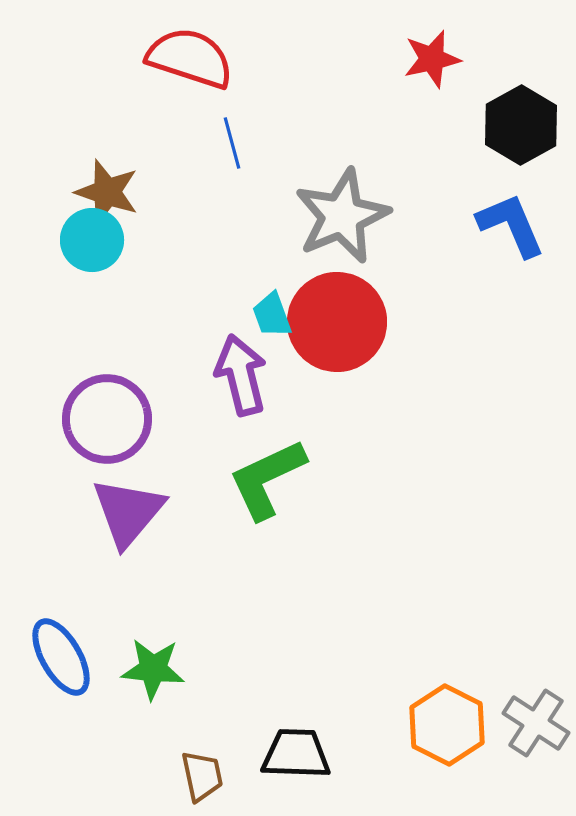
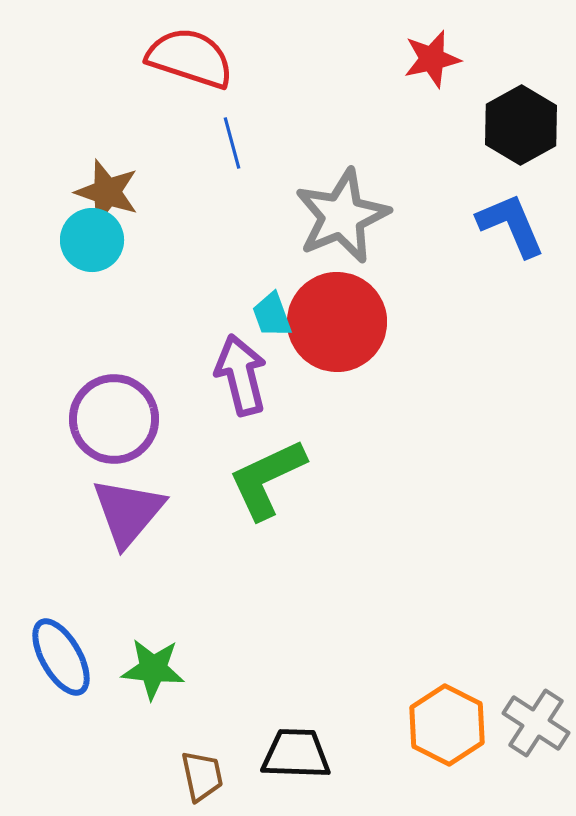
purple circle: moved 7 px right
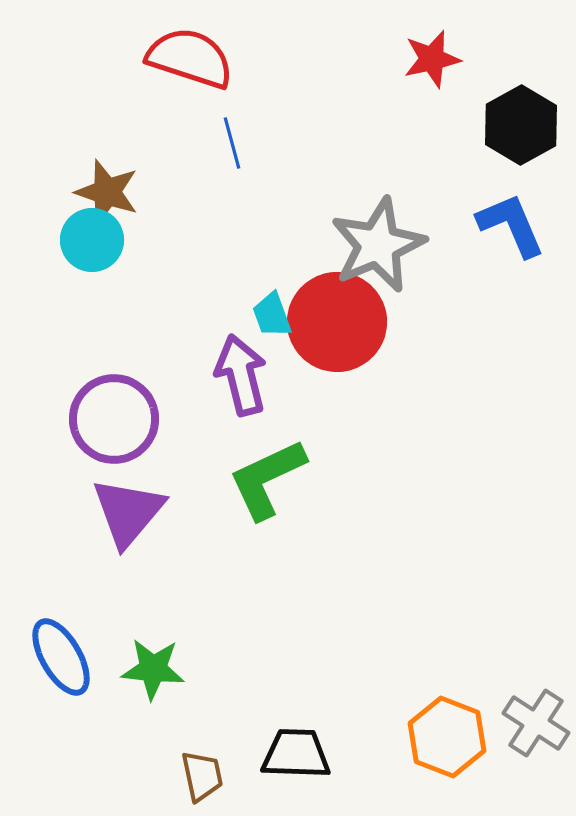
gray star: moved 36 px right, 29 px down
orange hexagon: moved 12 px down; rotated 6 degrees counterclockwise
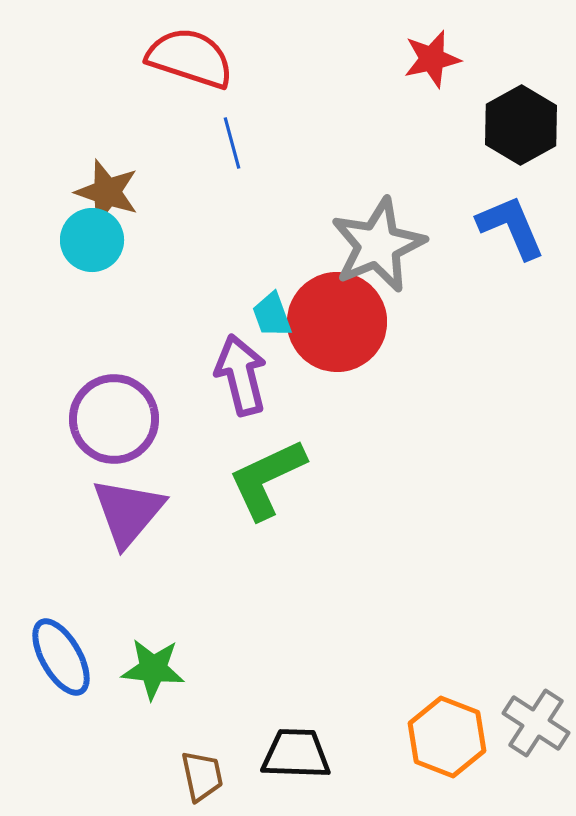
blue L-shape: moved 2 px down
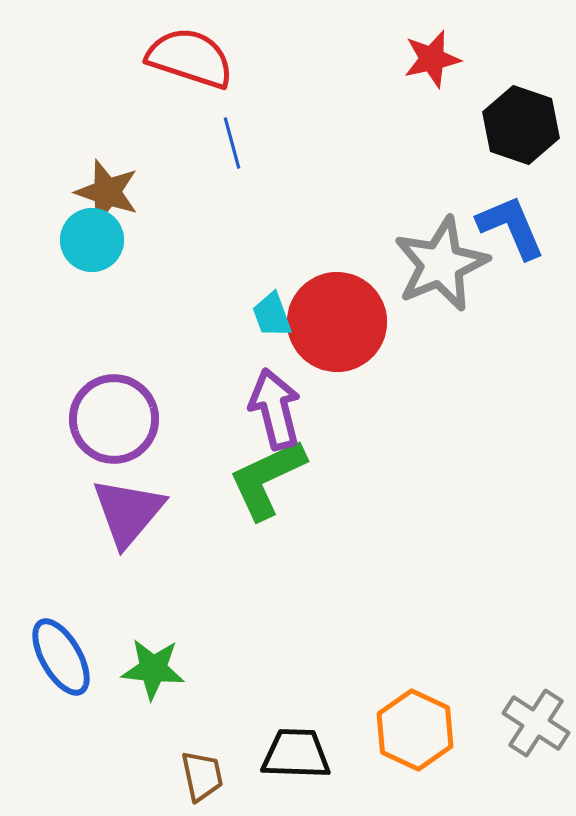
black hexagon: rotated 12 degrees counterclockwise
gray star: moved 63 px right, 19 px down
purple arrow: moved 34 px right, 34 px down
orange hexagon: moved 32 px left, 7 px up; rotated 4 degrees clockwise
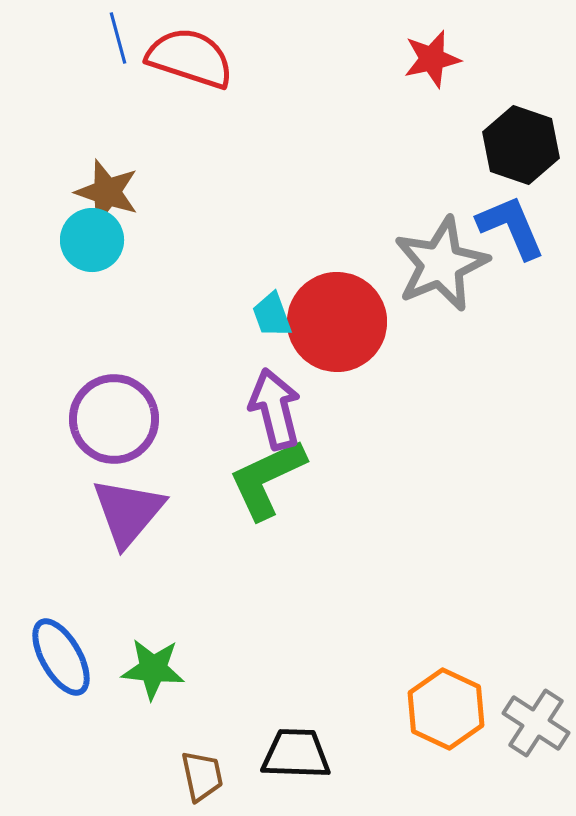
black hexagon: moved 20 px down
blue line: moved 114 px left, 105 px up
orange hexagon: moved 31 px right, 21 px up
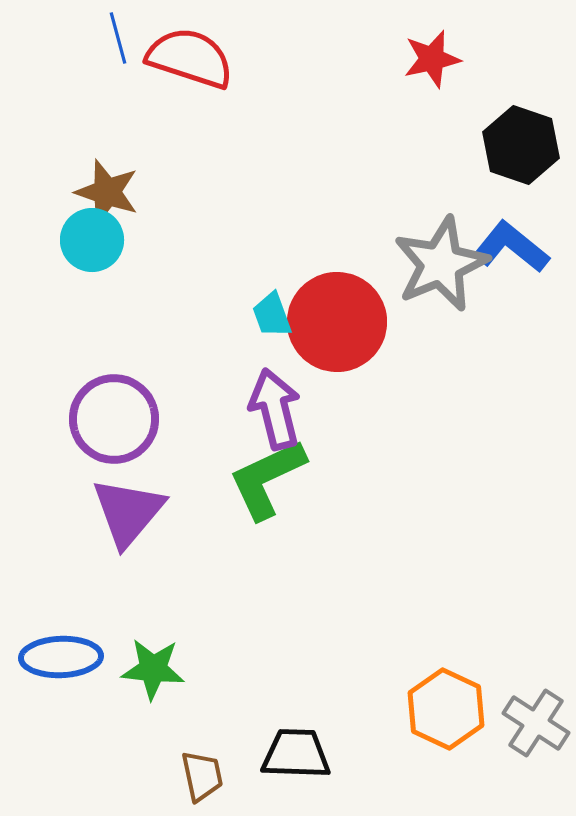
blue L-shape: moved 20 px down; rotated 28 degrees counterclockwise
blue ellipse: rotated 62 degrees counterclockwise
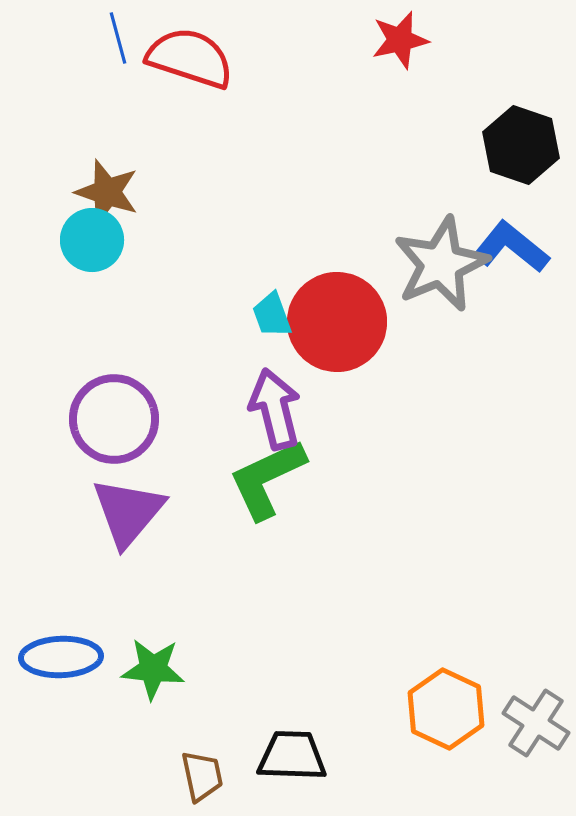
red star: moved 32 px left, 19 px up
black trapezoid: moved 4 px left, 2 px down
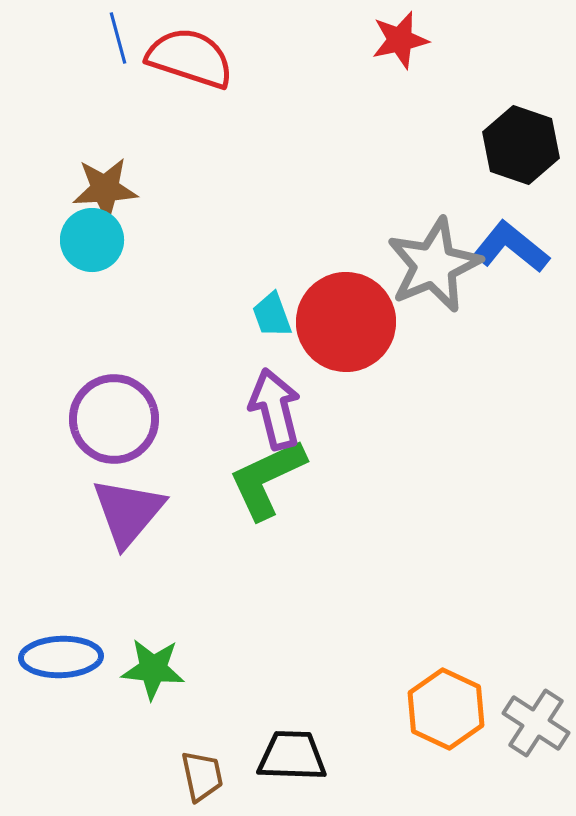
brown star: moved 2 px left, 3 px up; rotated 22 degrees counterclockwise
gray star: moved 7 px left, 1 px down
red circle: moved 9 px right
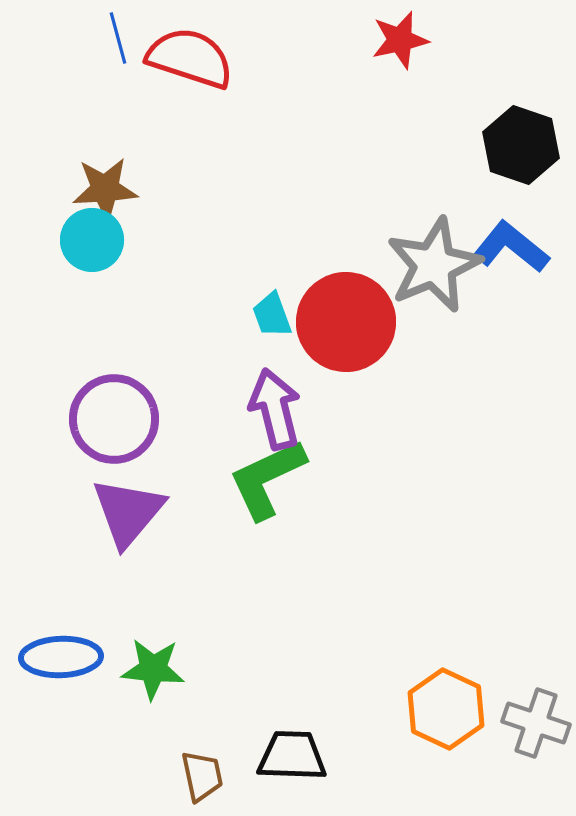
gray cross: rotated 14 degrees counterclockwise
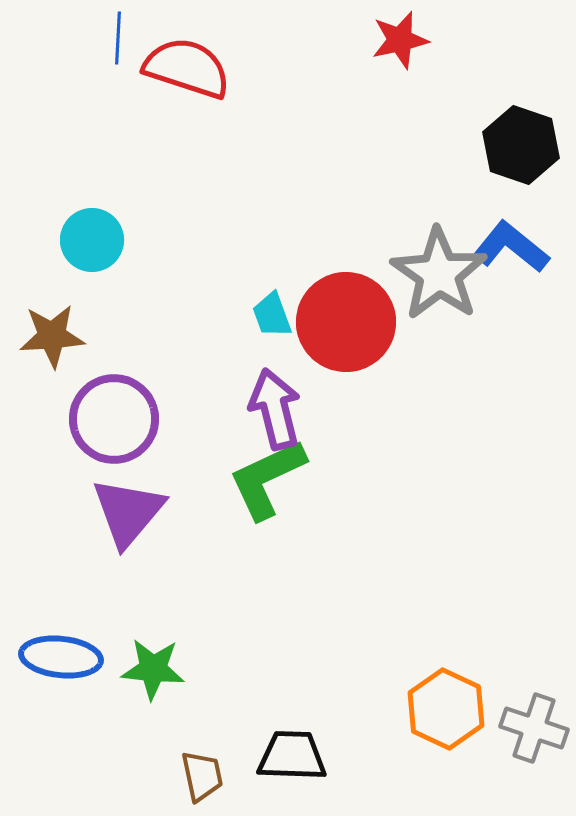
blue line: rotated 18 degrees clockwise
red semicircle: moved 3 px left, 10 px down
brown star: moved 53 px left, 147 px down
gray star: moved 5 px right, 9 px down; rotated 14 degrees counterclockwise
blue ellipse: rotated 8 degrees clockwise
gray cross: moved 2 px left, 5 px down
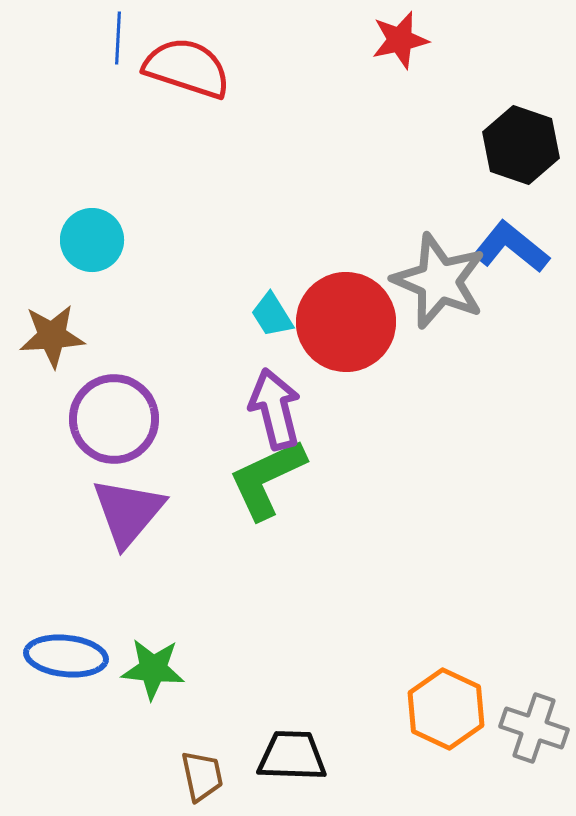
gray star: moved 7 px down; rotated 12 degrees counterclockwise
cyan trapezoid: rotated 12 degrees counterclockwise
blue ellipse: moved 5 px right, 1 px up
